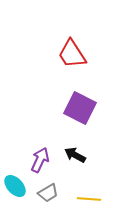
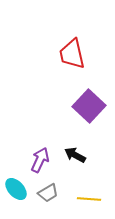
red trapezoid: rotated 20 degrees clockwise
purple square: moved 9 px right, 2 px up; rotated 16 degrees clockwise
cyan ellipse: moved 1 px right, 3 px down
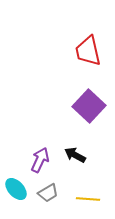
red trapezoid: moved 16 px right, 3 px up
yellow line: moved 1 px left
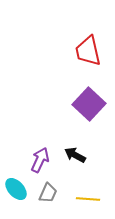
purple square: moved 2 px up
gray trapezoid: rotated 35 degrees counterclockwise
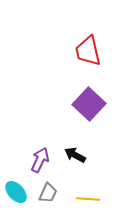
cyan ellipse: moved 3 px down
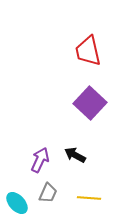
purple square: moved 1 px right, 1 px up
cyan ellipse: moved 1 px right, 11 px down
yellow line: moved 1 px right, 1 px up
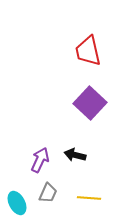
black arrow: rotated 15 degrees counterclockwise
cyan ellipse: rotated 15 degrees clockwise
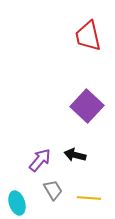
red trapezoid: moved 15 px up
purple square: moved 3 px left, 3 px down
purple arrow: rotated 15 degrees clockwise
gray trapezoid: moved 5 px right, 3 px up; rotated 55 degrees counterclockwise
cyan ellipse: rotated 10 degrees clockwise
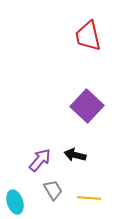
cyan ellipse: moved 2 px left, 1 px up
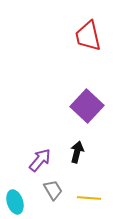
black arrow: moved 2 px right, 3 px up; rotated 90 degrees clockwise
